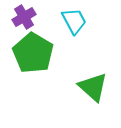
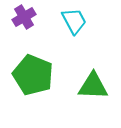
green pentagon: moved 22 px down; rotated 9 degrees counterclockwise
green triangle: moved 1 px up; rotated 40 degrees counterclockwise
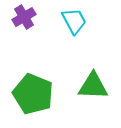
green pentagon: moved 19 px down
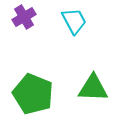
green triangle: moved 2 px down
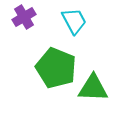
green pentagon: moved 23 px right, 26 px up
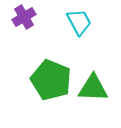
cyan trapezoid: moved 5 px right, 1 px down
green pentagon: moved 5 px left, 12 px down
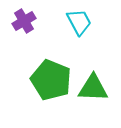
purple cross: moved 4 px down
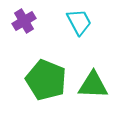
green pentagon: moved 5 px left
green triangle: moved 3 px up
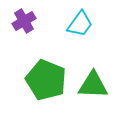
cyan trapezoid: moved 1 px right, 2 px down; rotated 64 degrees clockwise
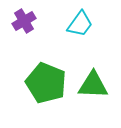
green pentagon: moved 3 px down
